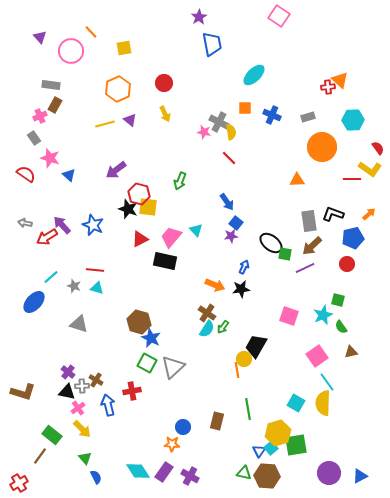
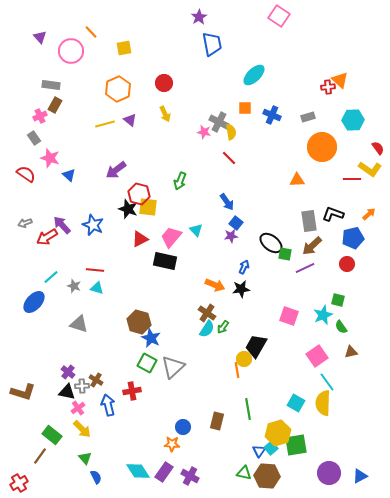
gray arrow at (25, 223): rotated 32 degrees counterclockwise
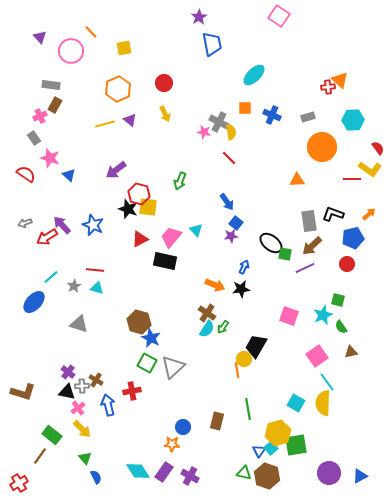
gray star at (74, 286): rotated 24 degrees clockwise
brown hexagon at (267, 476): rotated 15 degrees clockwise
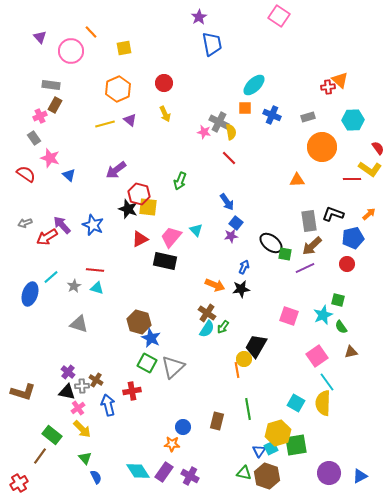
cyan ellipse at (254, 75): moved 10 px down
blue ellipse at (34, 302): moved 4 px left, 8 px up; rotated 25 degrees counterclockwise
cyan square at (271, 448): rotated 16 degrees clockwise
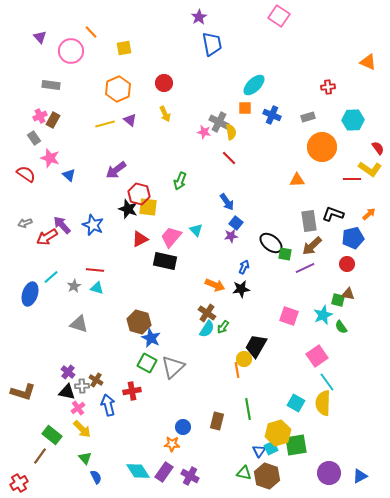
orange triangle at (340, 80): moved 28 px right, 18 px up; rotated 18 degrees counterclockwise
brown rectangle at (55, 105): moved 2 px left, 15 px down
brown triangle at (351, 352): moved 3 px left, 58 px up; rotated 24 degrees clockwise
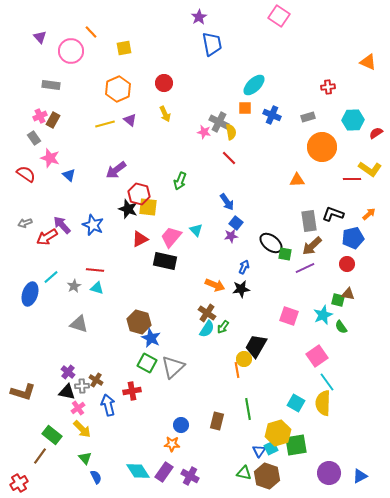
red semicircle at (378, 148): moved 2 px left, 15 px up; rotated 88 degrees counterclockwise
blue circle at (183, 427): moved 2 px left, 2 px up
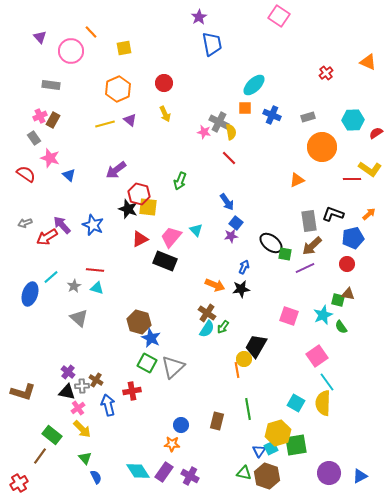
red cross at (328, 87): moved 2 px left, 14 px up; rotated 32 degrees counterclockwise
orange triangle at (297, 180): rotated 21 degrees counterclockwise
black rectangle at (165, 261): rotated 10 degrees clockwise
gray triangle at (79, 324): moved 6 px up; rotated 24 degrees clockwise
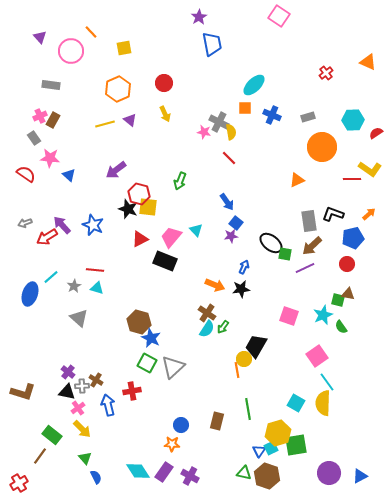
pink star at (50, 158): rotated 12 degrees counterclockwise
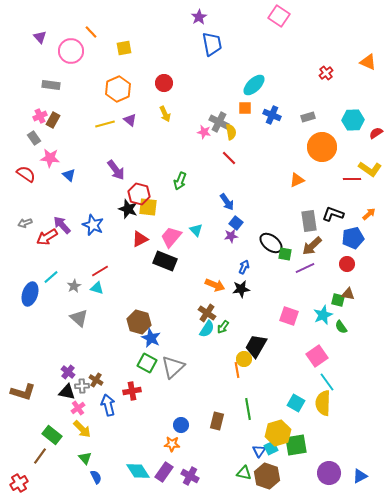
purple arrow at (116, 170): rotated 90 degrees counterclockwise
red line at (95, 270): moved 5 px right, 1 px down; rotated 36 degrees counterclockwise
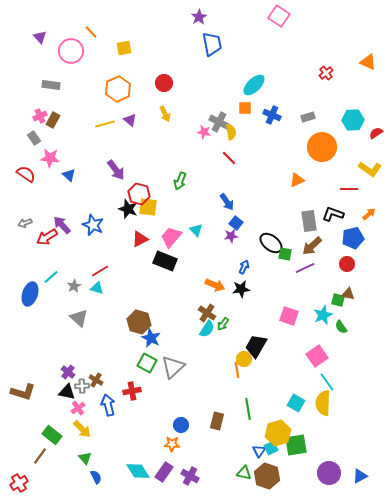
red line at (352, 179): moved 3 px left, 10 px down
green arrow at (223, 327): moved 3 px up
